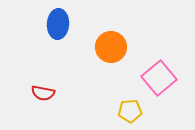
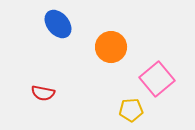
blue ellipse: rotated 44 degrees counterclockwise
pink square: moved 2 px left, 1 px down
yellow pentagon: moved 1 px right, 1 px up
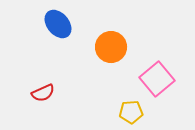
red semicircle: rotated 35 degrees counterclockwise
yellow pentagon: moved 2 px down
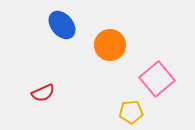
blue ellipse: moved 4 px right, 1 px down
orange circle: moved 1 px left, 2 px up
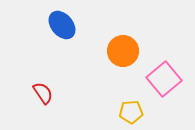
orange circle: moved 13 px right, 6 px down
pink square: moved 7 px right
red semicircle: rotated 100 degrees counterclockwise
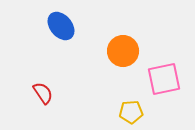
blue ellipse: moved 1 px left, 1 px down
pink square: rotated 28 degrees clockwise
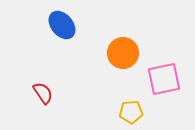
blue ellipse: moved 1 px right, 1 px up
orange circle: moved 2 px down
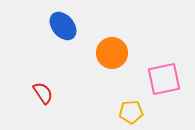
blue ellipse: moved 1 px right, 1 px down
orange circle: moved 11 px left
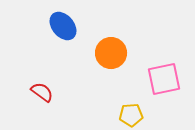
orange circle: moved 1 px left
red semicircle: moved 1 px left, 1 px up; rotated 20 degrees counterclockwise
yellow pentagon: moved 3 px down
